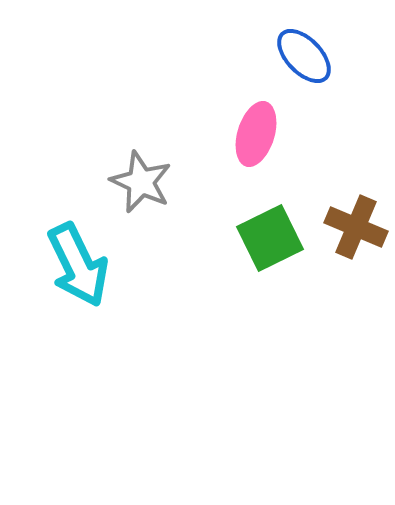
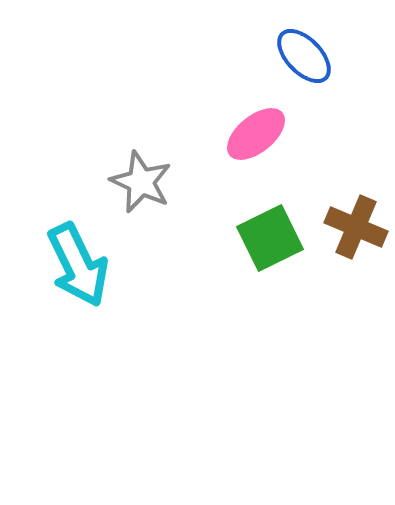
pink ellipse: rotated 34 degrees clockwise
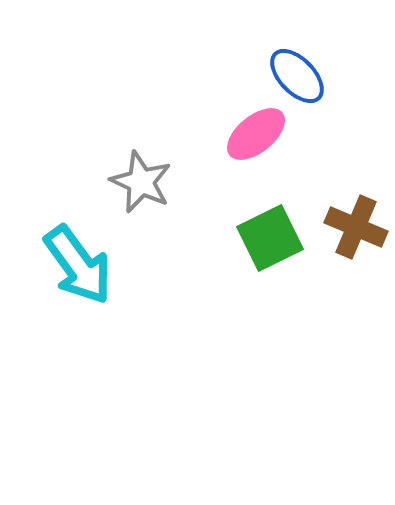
blue ellipse: moved 7 px left, 20 px down
cyan arrow: rotated 10 degrees counterclockwise
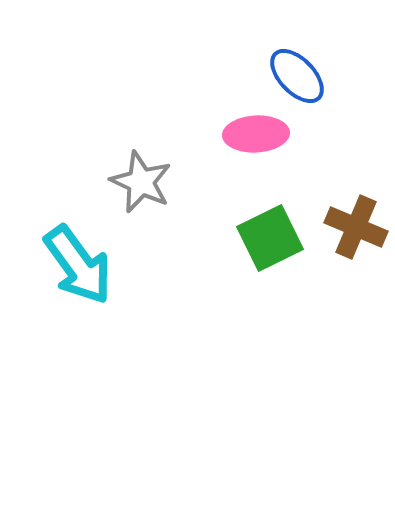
pink ellipse: rotated 36 degrees clockwise
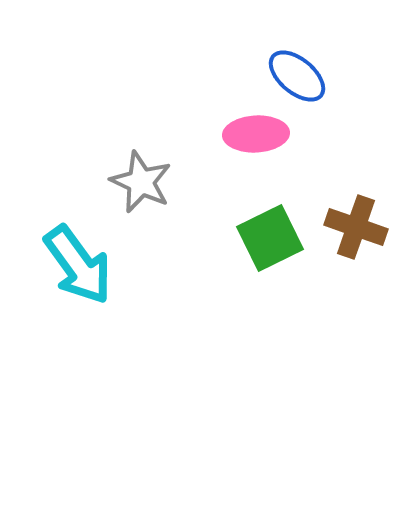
blue ellipse: rotated 6 degrees counterclockwise
brown cross: rotated 4 degrees counterclockwise
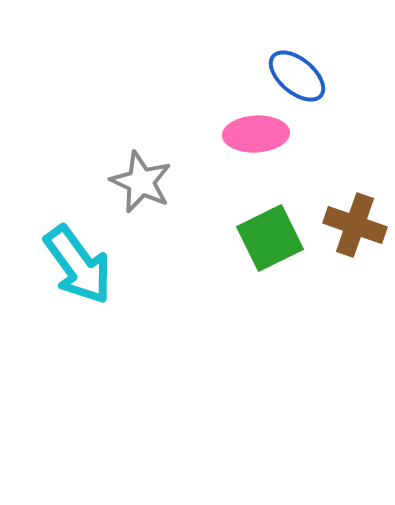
brown cross: moved 1 px left, 2 px up
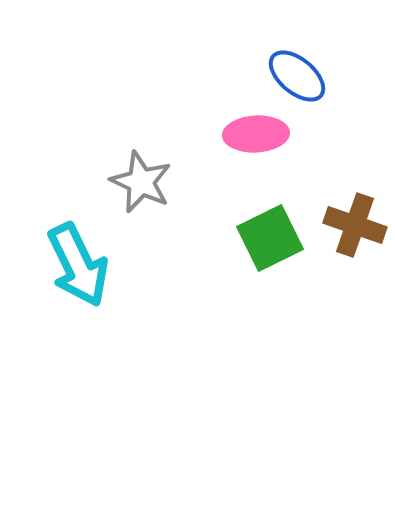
cyan arrow: rotated 10 degrees clockwise
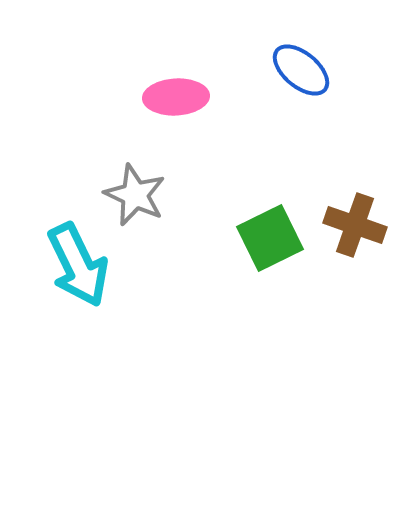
blue ellipse: moved 4 px right, 6 px up
pink ellipse: moved 80 px left, 37 px up
gray star: moved 6 px left, 13 px down
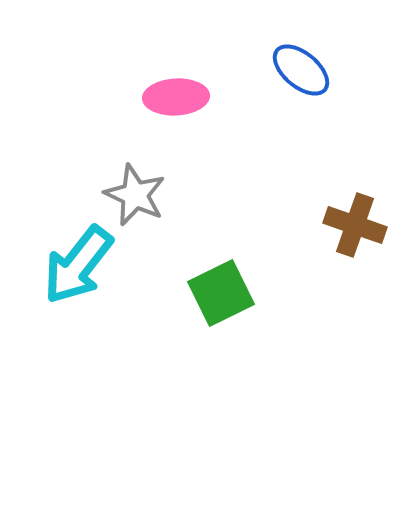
green square: moved 49 px left, 55 px down
cyan arrow: rotated 64 degrees clockwise
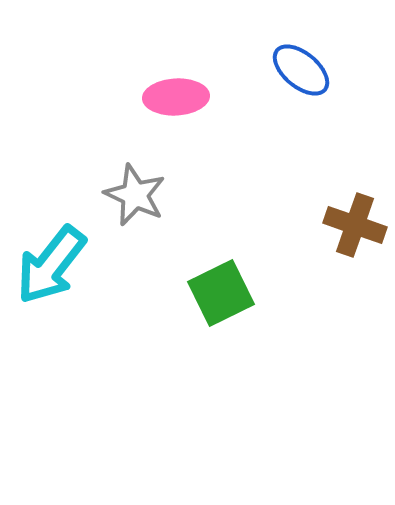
cyan arrow: moved 27 px left
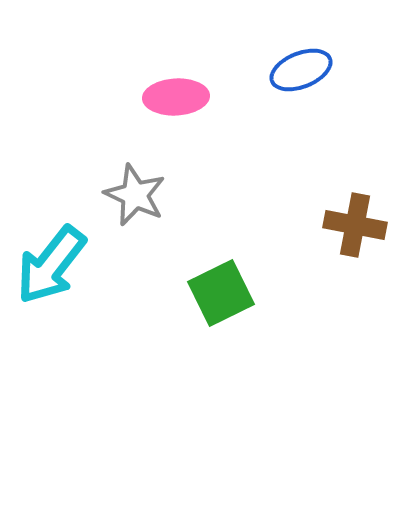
blue ellipse: rotated 62 degrees counterclockwise
brown cross: rotated 8 degrees counterclockwise
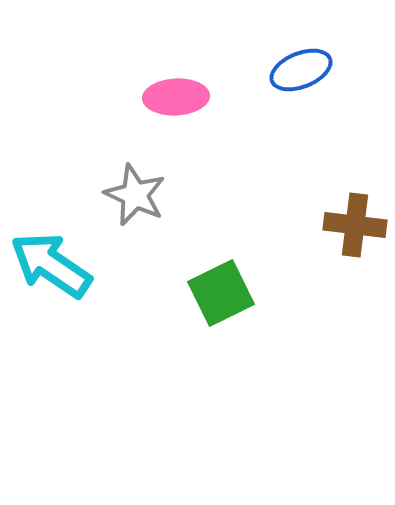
brown cross: rotated 4 degrees counterclockwise
cyan arrow: rotated 86 degrees clockwise
